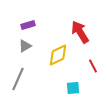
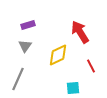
gray triangle: rotated 24 degrees counterclockwise
red line: moved 2 px left
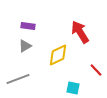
purple rectangle: moved 1 px down; rotated 24 degrees clockwise
gray triangle: rotated 24 degrees clockwise
red line: moved 5 px right, 4 px down; rotated 16 degrees counterclockwise
gray line: rotated 45 degrees clockwise
cyan square: rotated 16 degrees clockwise
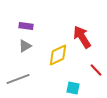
purple rectangle: moved 2 px left
red arrow: moved 2 px right, 5 px down
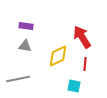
gray triangle: rotated 40 degrees clockwise
yellow diamond: moved 1 px down
red line: moved 11 px left, 6 px up; rotated 48 degrees clockwise
gray line: rotated 10 degrees clockwise
cyan square: moved 1 px right, 2 px up
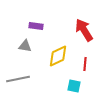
purple rectangle: moved 10 px right
red arrow: moved 2 px right, 7 px up
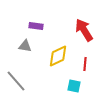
gray line: moved 2 px left, 2 px down; rotated 60 degrees clockwise
